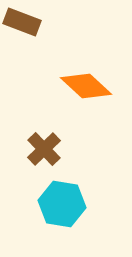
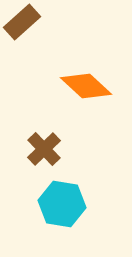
brown rectangle: rotated 63 degrees counterclockwise
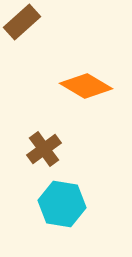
orange diamond: rotated 12 degrees counterclockwise
brown cross: rotated 8 degrees clockwise
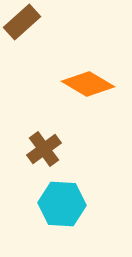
orange diamond: moved 2 px right, 2 px up
cyan hexagon: rotated 6 degrees counterclockwise
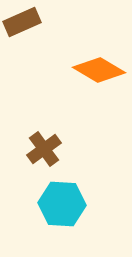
brown rectangle: rotated 18 degrees clockwise
orange diamond: moved 11 px right, 14 px up
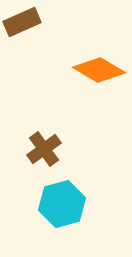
cyan hexagon: rotated 18 degrees counterclockwise
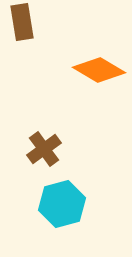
brown rectangle: rotated 75 degrees counterclockwise
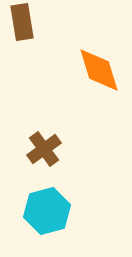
orange diamond: rotated 42 degrees clockwise
cyan hexagon: moved 15 px left, 7 px down
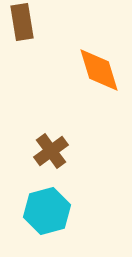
brown cross: moved 7 px right, 2 px down
